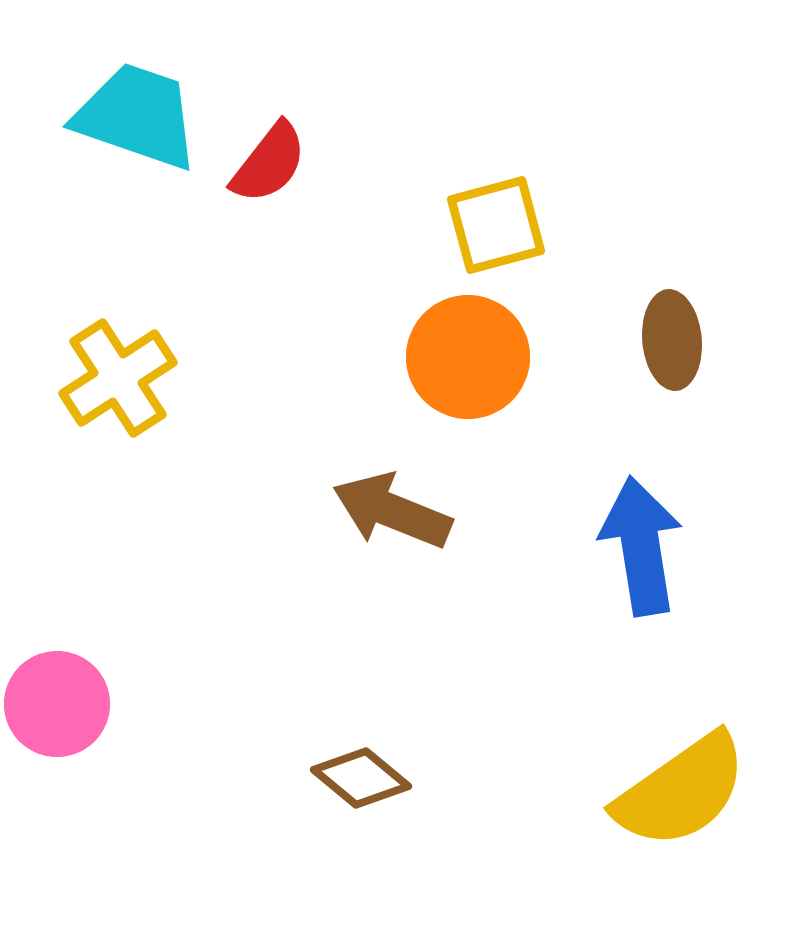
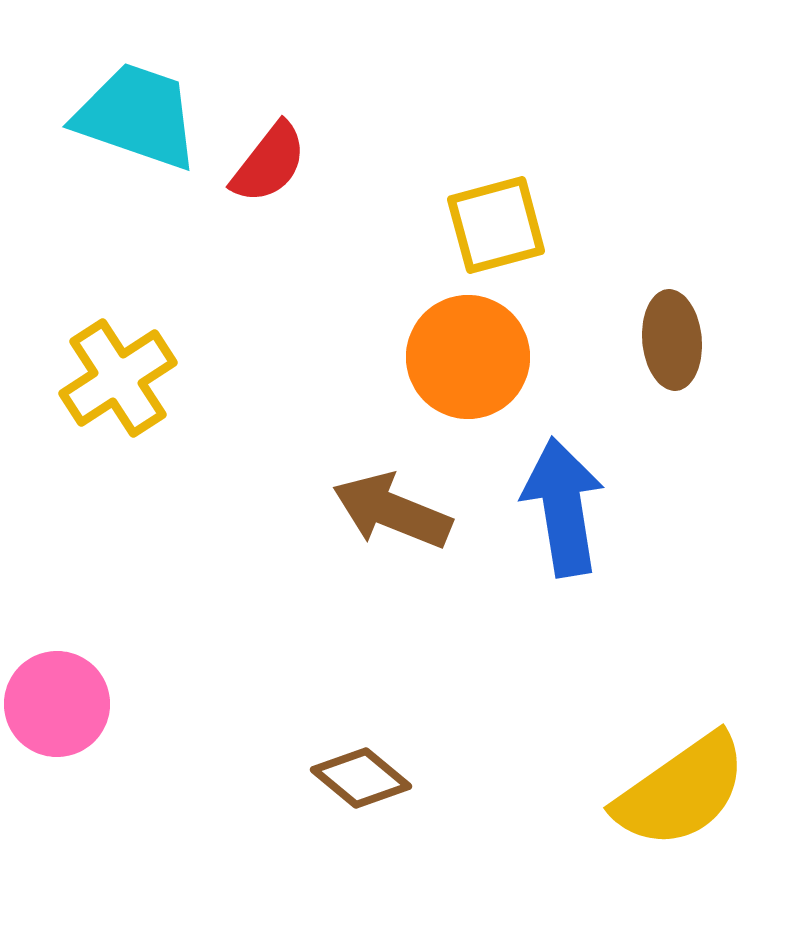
blue arrow: moved 78 px left, 39 px up
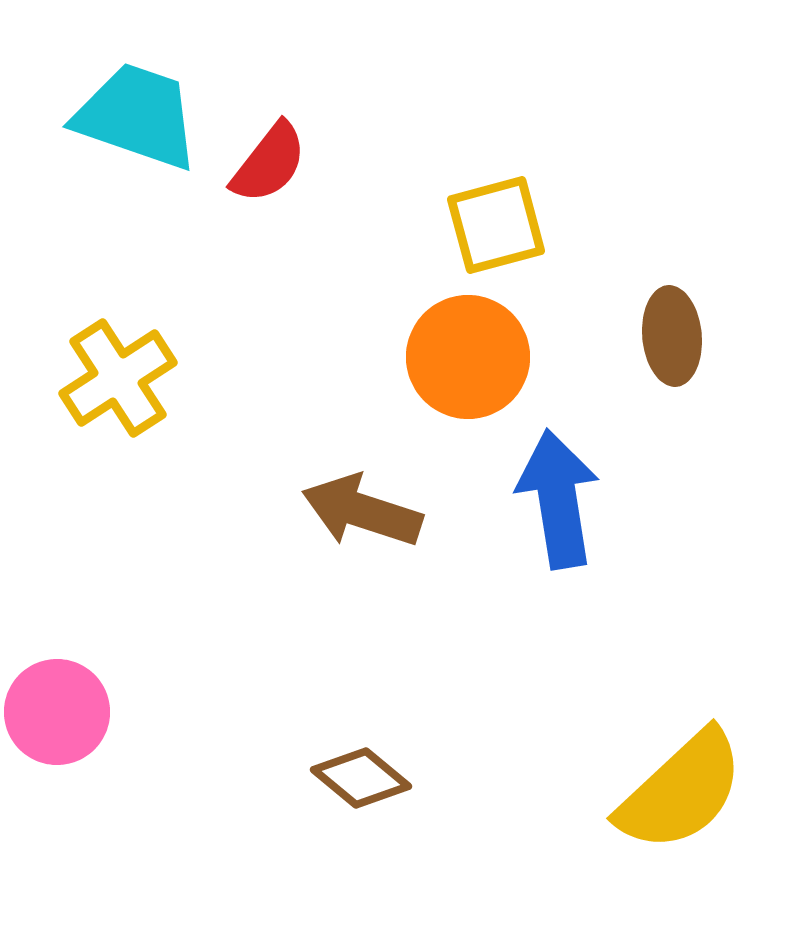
brown ellipse: moved 4 px up
blue arrow: moved 5 px left, 8 px up
brown arrow: moved 30 px left; rotated 4 degrees counterclockwise
pink circle: moved 8 px down
yellow semicircle: rotated 8 degrees counterclockwise
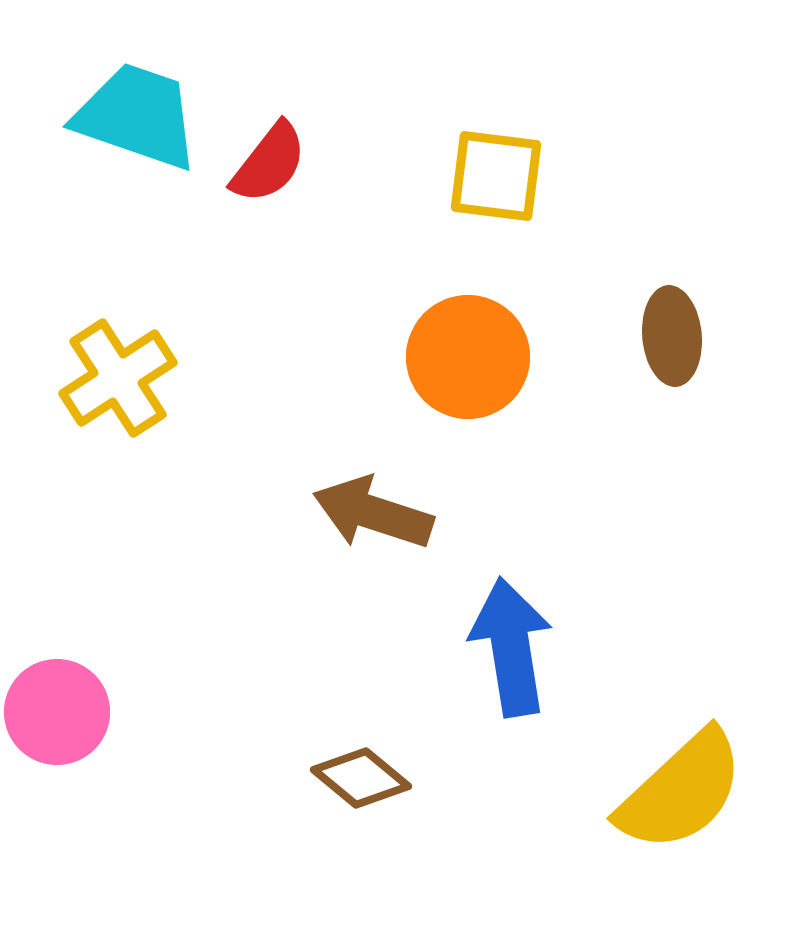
yellow square: moved 49 px up; rotated 22 degrees clockwise
blue arrow: moved 47 px left, 148 px down
brown arrow: moved 11 px right, 2 px down
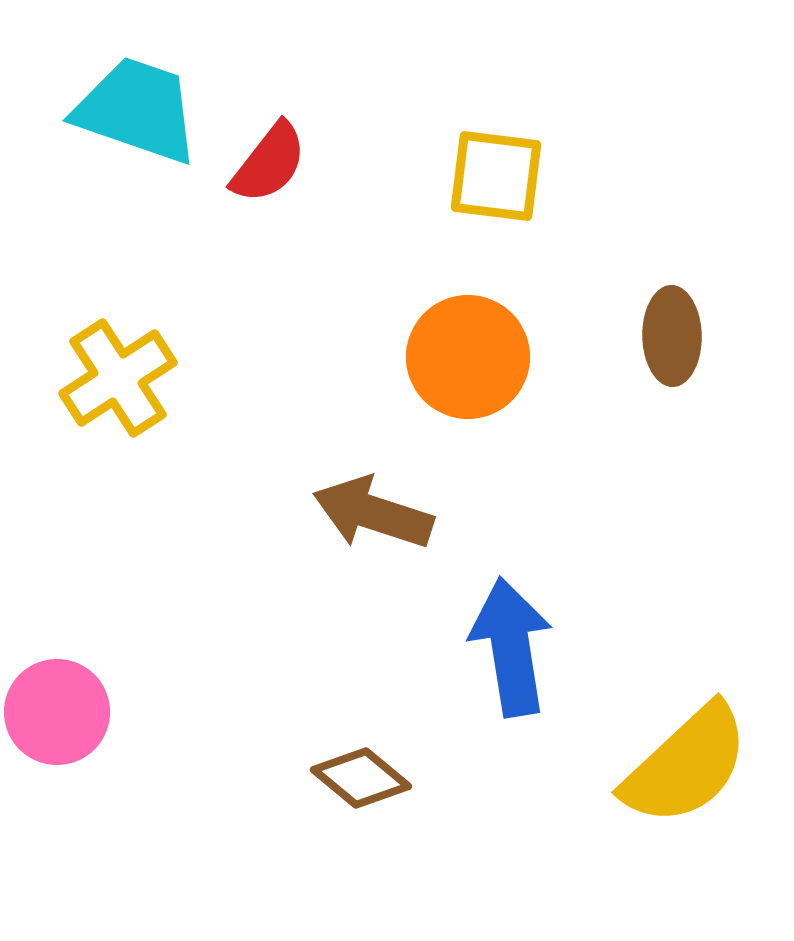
cyan trapezoid: moved 6 px up
brown ellipse: rotated 4 degrees clockwise
yellow semicircle: moved 5 px right, 26 px up
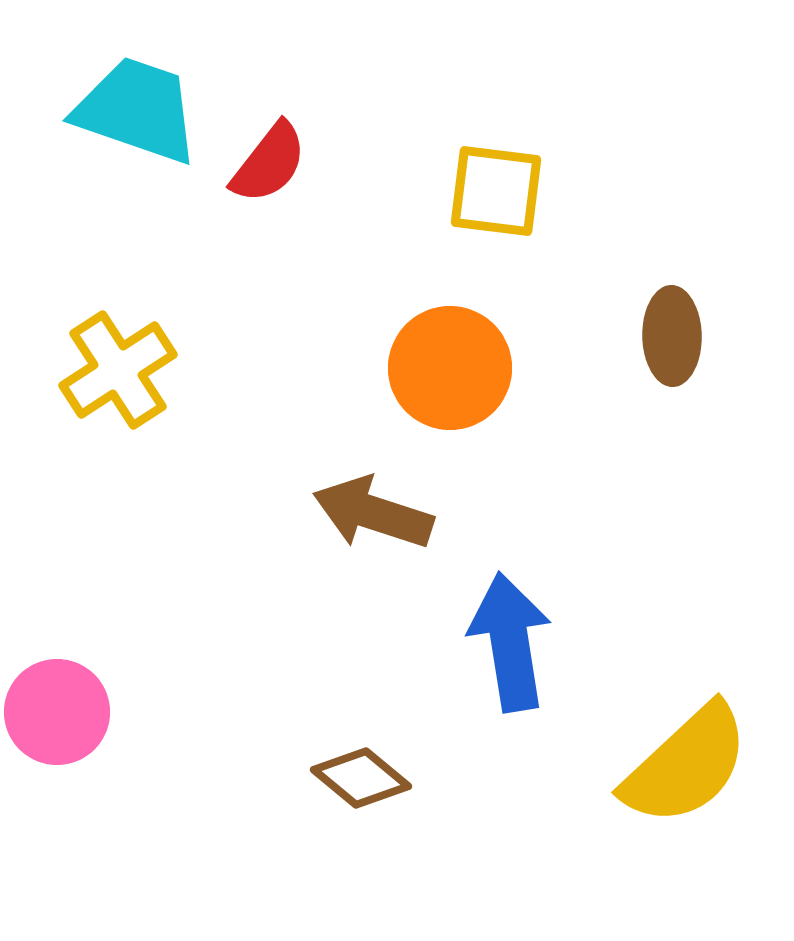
yellow square: moved 15 px down
orange circle: moved 18 px left, 11 px down
yellow cross: moved 8 px up
blue arrow: moved 1 px left, 5 px up
